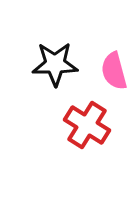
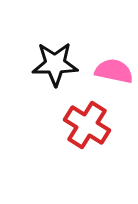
pink semicircle: rotated 117 degrees clockwise
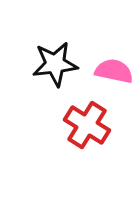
black star: rotated 6 degrees counterclockwise
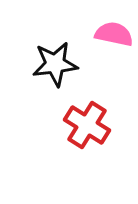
pink semicircle: moved 37 px up
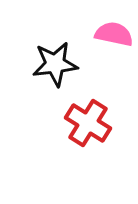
red cross: moved 1 px right, 2 px up
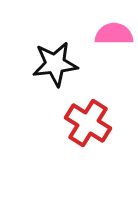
pink semicircle: rotated 12 degrees counterclockwise
